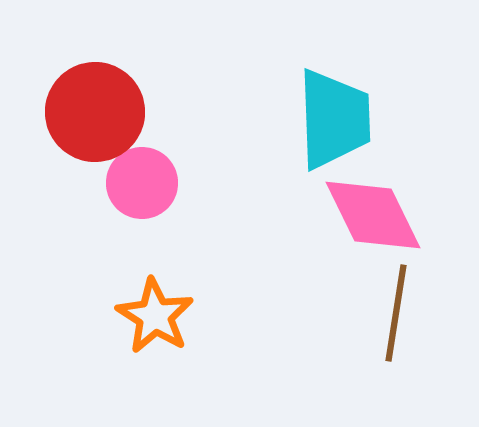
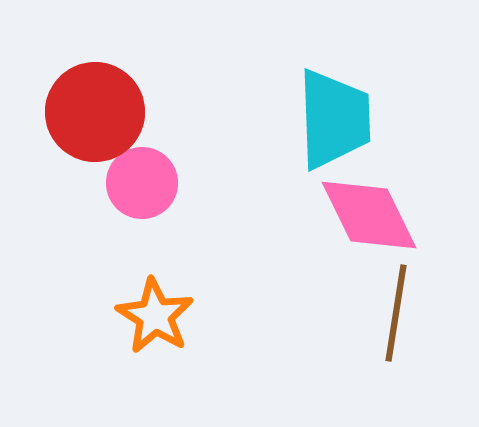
pink diamond: moved 4 px left
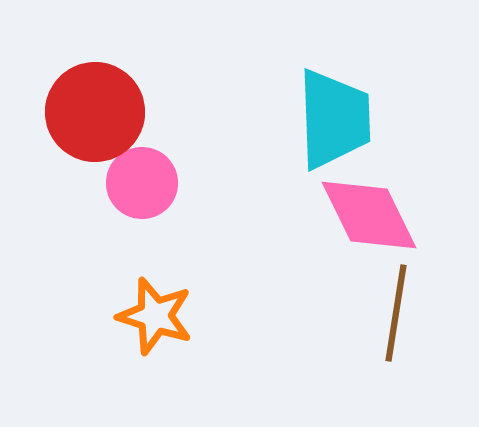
orange star: rotated 14 degrees counterclockwise
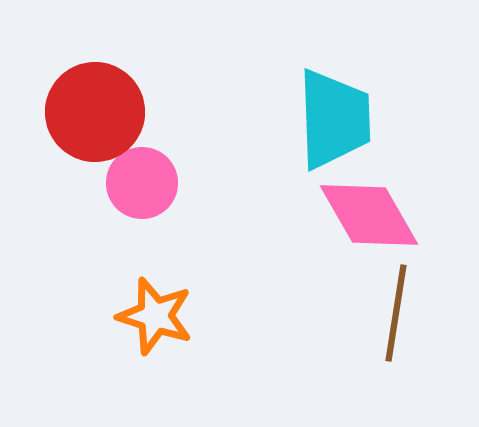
pink diamond: rotated 4 degrees counterclockwise
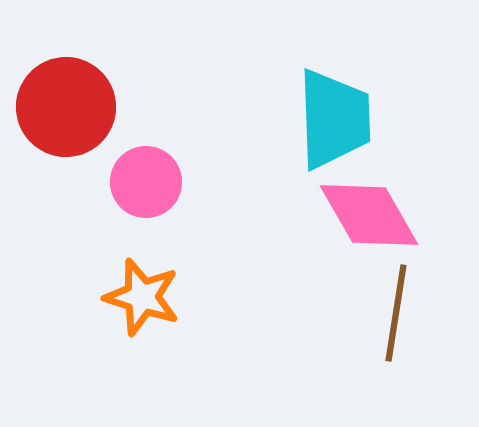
red circle: moved 29 px left, 5 px up
pink circle: moved 4 px right, 1 px up
orange star: moved 13 px left, 19 px up
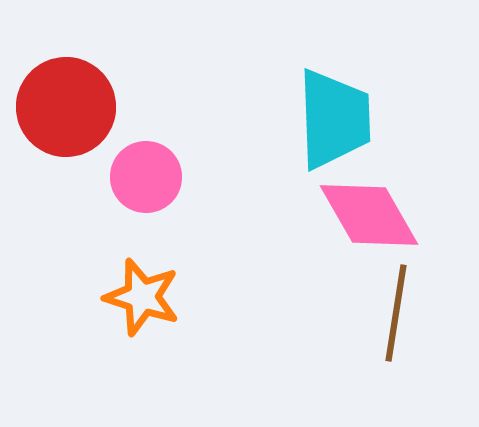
pink circle: moved 5 px up
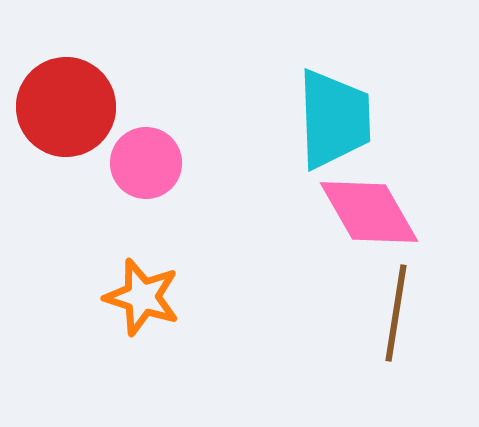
pink circle: moved 14 px up
pink diamond: moved 3 px up
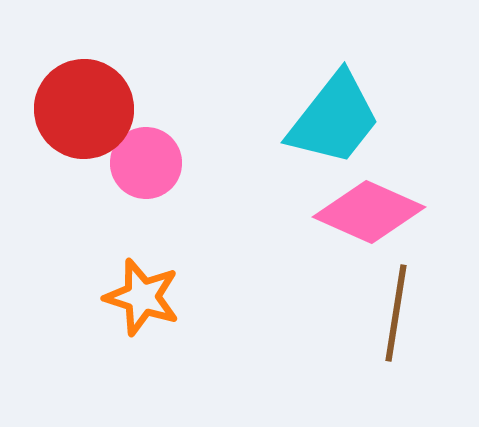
red circle: moved 18 px right, 2 px down
cyan trapezoid: rotated 40 degrees clockwise
pink diamond: rotated 36 degrees counterclockwise
